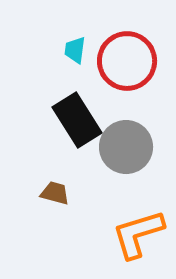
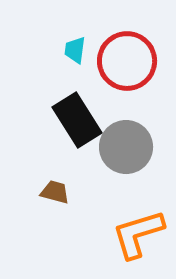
brown trapezoid: moved 1 px up
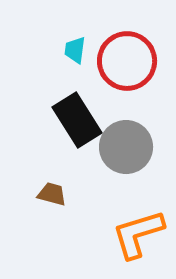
brown trapezoid: moved 3 px left, 2 px down
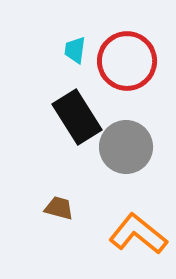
black rectangle: moved 3 px up
brown trapezoid: moved 7 px right, 14 px down
orange L-shape: rotated 56 degrees clockwise
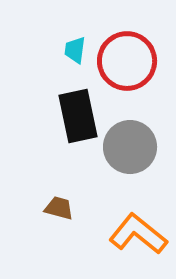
black rectangle: moved 1 px right, 1 px up; rotated 20 degrees clockwise
gray circle: moved 4 px right
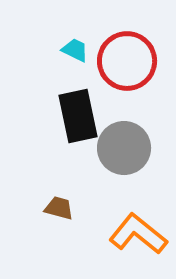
cyan trapezoid: rotated 108 degrees clockwise
gray circle: moved 6 px left, 1 px down
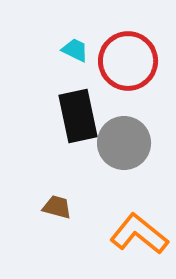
red circle: moved 1 px right
gray circle: moved 5 px up
brown trapezoid: moved 2 px left, 1 px up
orange L-shape: moved 1 px right
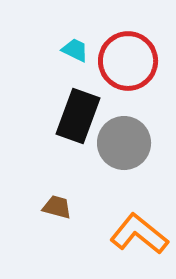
black rectangle: rotated 32 degrees clockwise
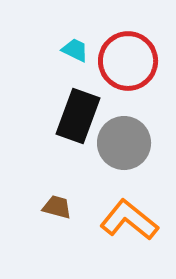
orange L-shape: moved 10 px left, 14 px up
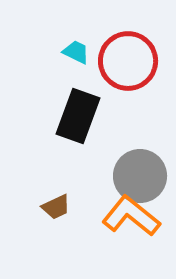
cyan trapezoid: moved 1 px right, 2 px down
gray circle: moved 16 px right, 33 px down
brown trapezoid: moved 1 px left; rotated 140 degrees clockwise
orange L-shape: moved 2 px right, 4 px up
